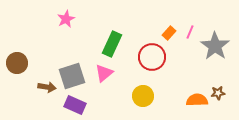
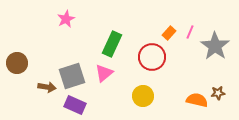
orange semicircle: rotated 15 degrees clockwise
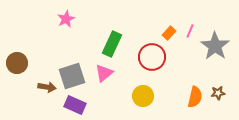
pink line: moved 1 px up
orange semicircle: moved 2 px left, 3 px up; rotated 90 degrees clockwise
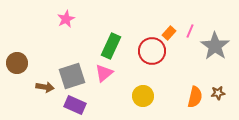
green rectangle: moved 1 px left, 2 px down
red circle: moved 6 px up
brown arrow: moved 2 px left
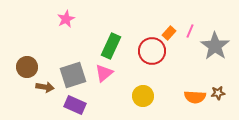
brown circle: moved 10 px right, 4 px down
gray square: moved 1 px right, 1 px up
orange semicircle: rotated 80 degrees clockwise
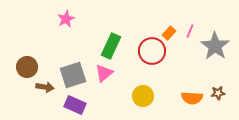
orange semicircle: moved 3 px left, 1 px down
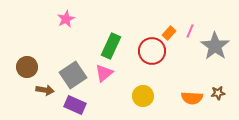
gray square: rotated 16 degrees counterclockwise
brown arrow: moved 3 px down
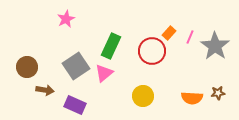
pink line: moved 6 px down
gray square: moved 3 px right, 9 px up
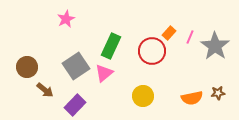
brown arrow: rotated 30 degrees clockwise
orange semicircle: rotated 15 degrees counterclockwise
purple rectangle: rotated 70 degrees counterclockwise
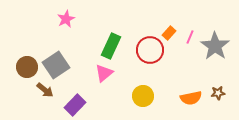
red circle: moved 2 px left, 1 px up
gray square: moved 20 px left, 1 px up
orange semicircle: moved 1 px left
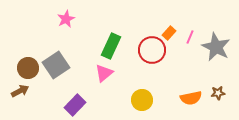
gray star: moved 1 px right, 1 px down; rotated 8 degrees counterclockwise
red circle: moved 2 px right
brown circle: moved 1 px right, 1 px down
brown arrow: moved 25 px left, 1 px down; rotated 66 degrees counterclockwise
yellow circle: moved 1 px left, 4 px down
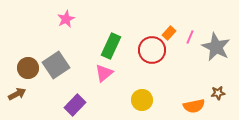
brown arrow: moved 3 px left, 3 px down
orange semicircle: moved 3 px right, 8 px down
